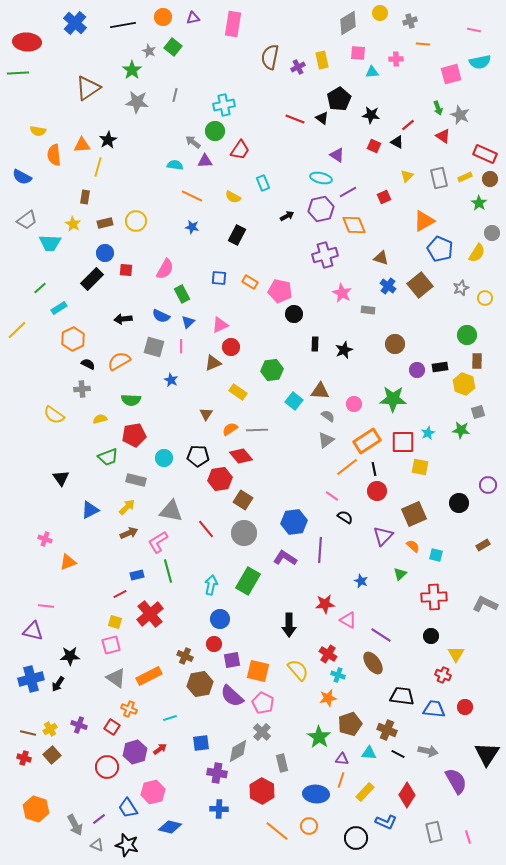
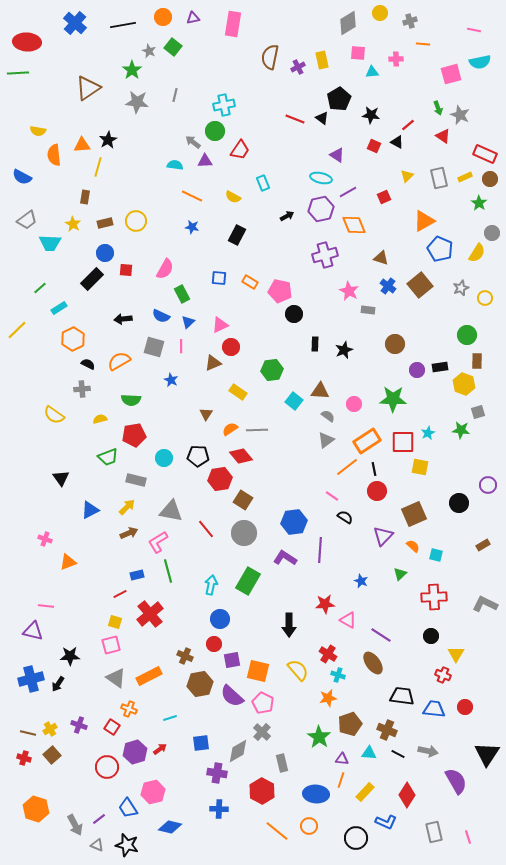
pink star at (342, 293): moved 7 px right, 2 px up
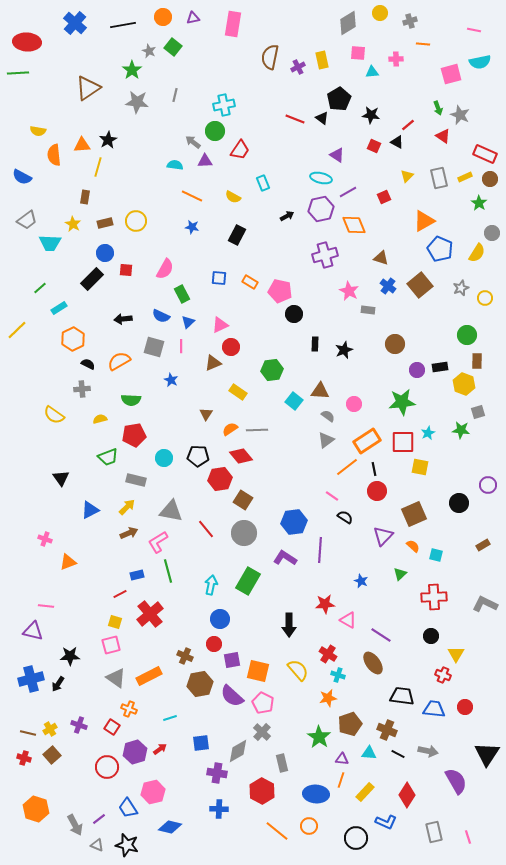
green star at (393, 399): moved 9 px right, 3 px down; rotated 8 degrees counterclockwise
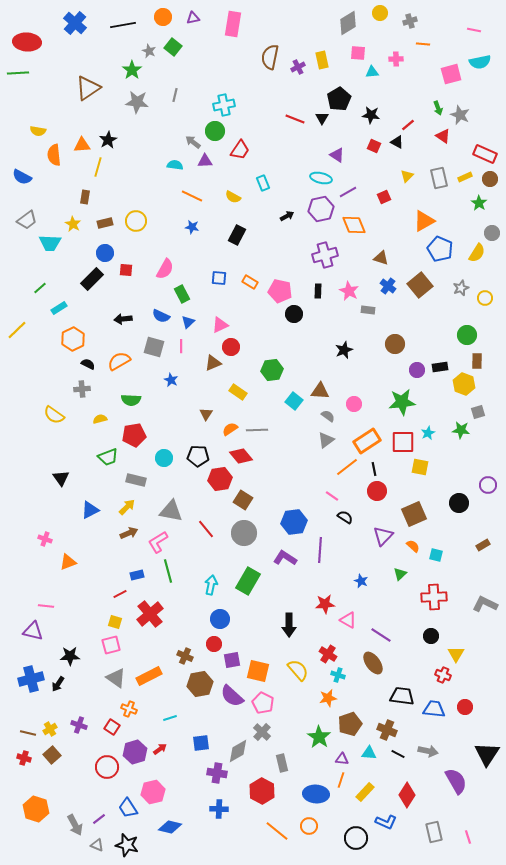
black triangle at (322, 118): rotated 24 degrees clockwise
black rectangle at (315, 344): moved 3 px right, 53 px up
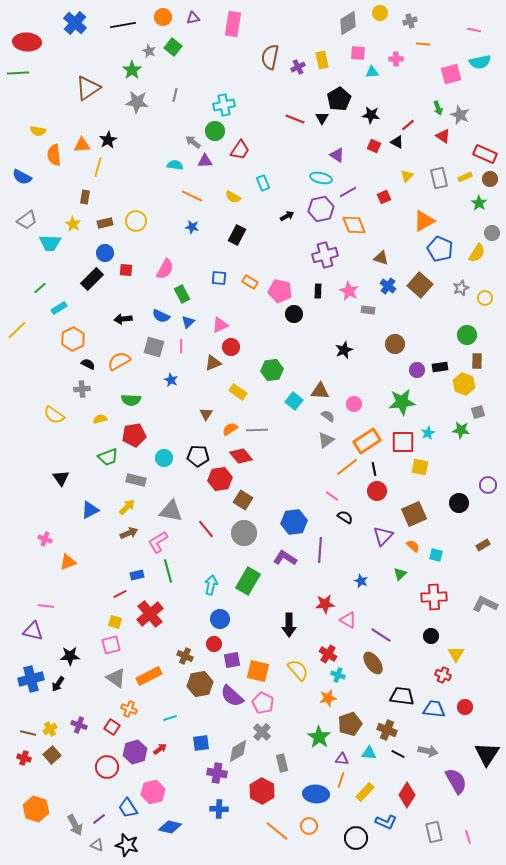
brown square at (420, 285): rotated 10 degrees counterclockwise
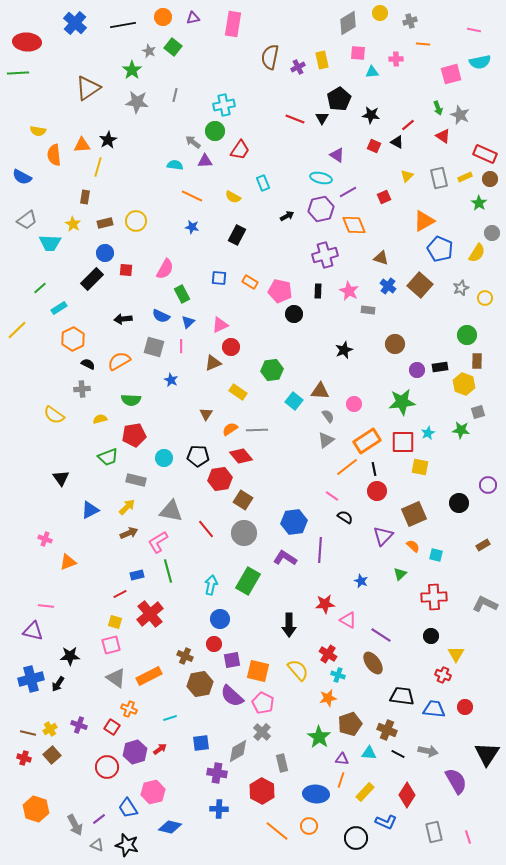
gray semicircle at (328, 416): rotated 16 degrees clockwise
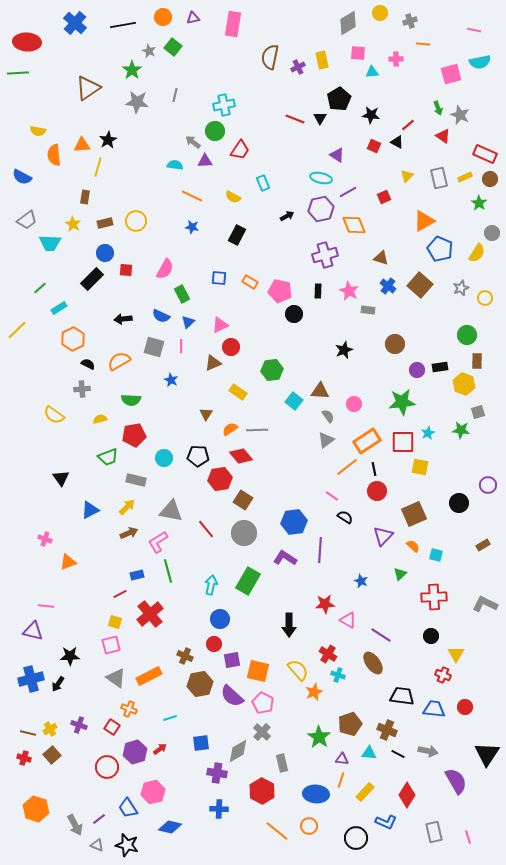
black triangle at (322, 118): moved 2 px left
orange star at (328, 698): moved 14 px left, 6 px up; rotated 12 degrees counterclockwise
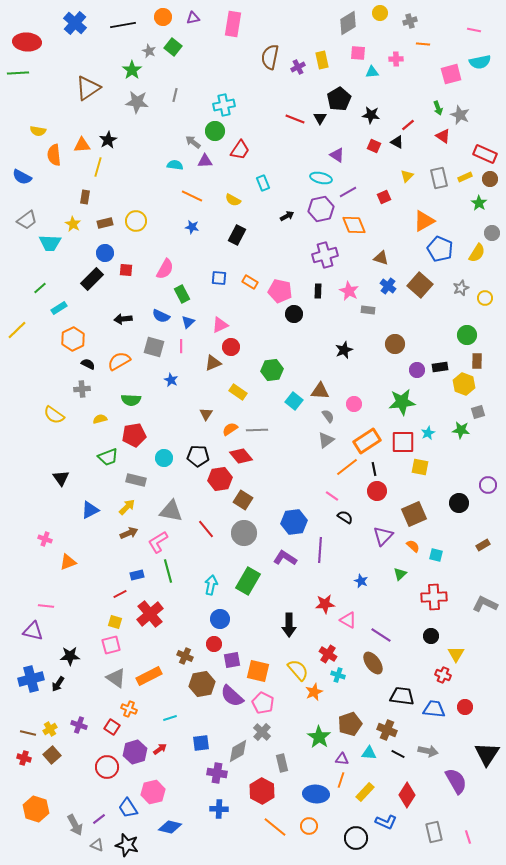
yellow semicircle at (233, 197): moved 3 px down
brown hexagon at (200, 684): moved 2 px right
orange line at (277, 831): moved 2 px left, 4 px up
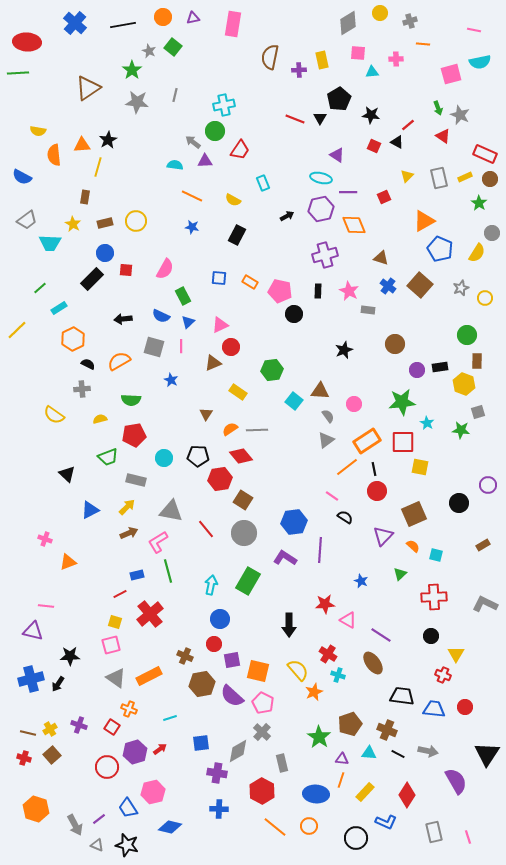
purple cross at (298, 67): moved 1 px right, 3 px down; rotated 24 degrees clockwise
purple line at (348, 192): rotated 30 degrees clockwise
green rectangle at (182, 294): moved 1 px right, 2 px down
cyan star at (428, 433): moved 1 px left, 10 px up; rotated 16 degrees counterclockwise
black triangle at (61, 478): moved 6 px right, 4 px up; rotated 12 degrees counterclockwise
